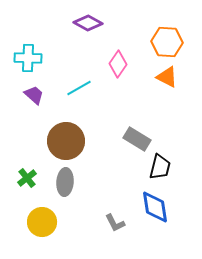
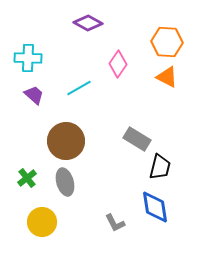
gray ellipse: rotated 20 degrees counterclockwise
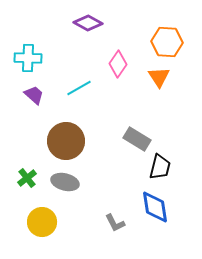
orange triangle: moved 8 px left; rotated 30 degrees clockwise
gray ellipse: rotated 60 degrees counterclockwise
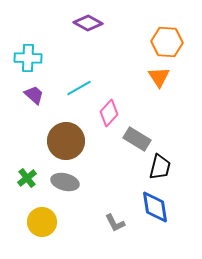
pink diamond: moved 9 px left, 49 px down; rotated 8 degrees clockwise
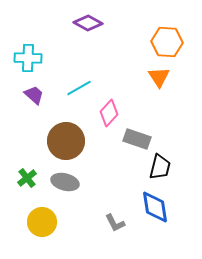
gray rectangle: rotated 12 degrees counterclockwise
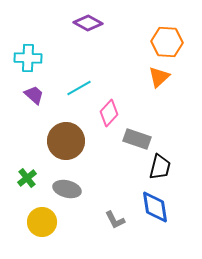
orange triangle: rotated 20 degrees clockwise
gray ellipse: moved 2 px right, 7 px down
gray L-shape: moved 3 px up
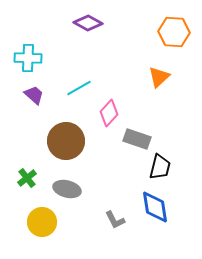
orange hexagon: moved 7 px right, 10 px up
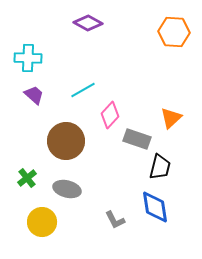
orange triangle: moved 12 px right, 41 px down
cyan line: moved 4 px right, 2 px down
pink diamond: moved 1 px right, 2 px down
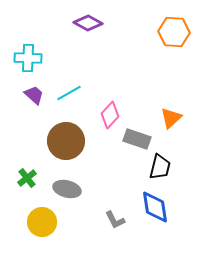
cyan line: moved 14 px left, 3 px down
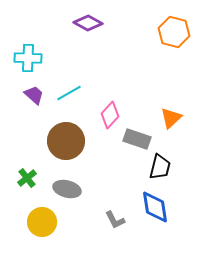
orange hexagon: rotated 12 degrees clockwise
